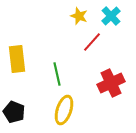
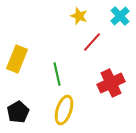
cyan cross: moved 9 px right
yellow rectangle: rotated 28 degrees clockwise
black pentagon: moved 4 px right; rotated 20 degrees clockwise
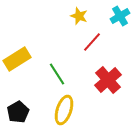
cyan cross: rotated 12 degrees clockwise
yellow rectangle: rotated 36 degrees clockwise
green line: rotated 20 degrees counterclockwise
red cross: moved 3 px left, 3 px up; rotated 16 degrees counterclockwise
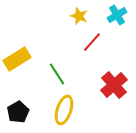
cyan cross: moved 3 px left, 1 px up
red cross: moved 6 px right, 5 px down
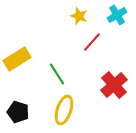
black pentagon: rotated 25 degrees counterclockwise
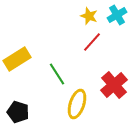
yellow star: moved 10 px right
yellow ellipse: moved 13 px right, 6 px up
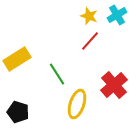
red line: moved 2 px left, 1 px up
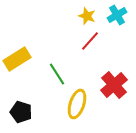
yellow star: moved 2 px left
black pentagon: moved 3 px right
